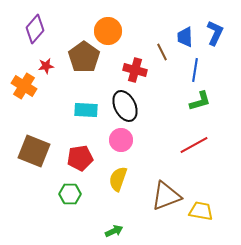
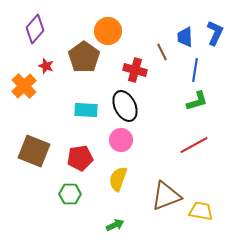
red star: rotated 28 degrees clockwise
orange cross: rotated 15 degrees clockwise
green L-shape: moved 3 px left
green arrow: moved 1 px right, 6 px up
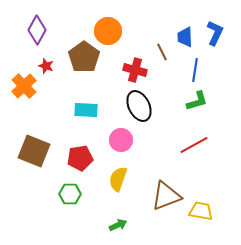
purple diamond: moved 2 px right, 1 px down; rotated 12 degrees counterclockwise
black ellipse: moved 14 px right
green arrow: moved 3 px right
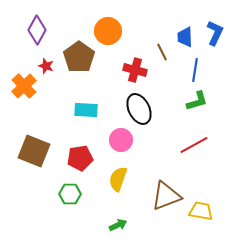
brown pentagon: moved 5 px left
black ellipse: moved 3 px down
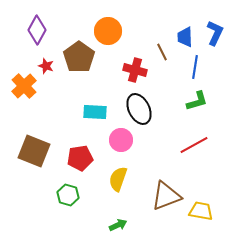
blue line: moved 3 px up
cyan rectangle: moved 9 px right, 2 px down
green hexagon: moved 2 px left, 1 px down; rotated 15 degrees clockwise
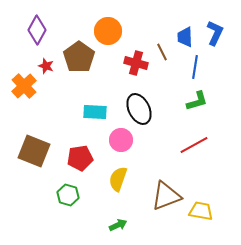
red cross: moved 1 px right, 7 px up
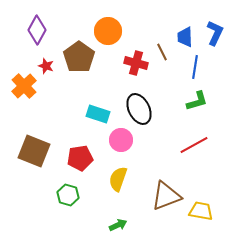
cyan rectangle: moved 3 px right, 2 px down; rotated 15 degrees clockwise
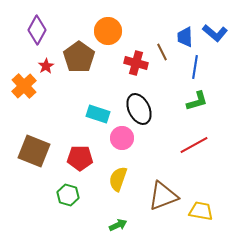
blue L-shape: rotated 105 degrees clockwise
red star: rotated 21 degrees clockwise
pink circle: moved 1 px right, 2 px up
red pentagon: rotated 10 degrees clockwise
brown triangle: moved 3 px left
